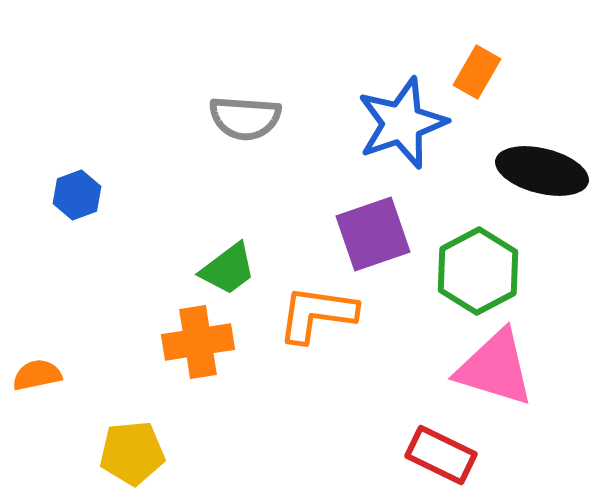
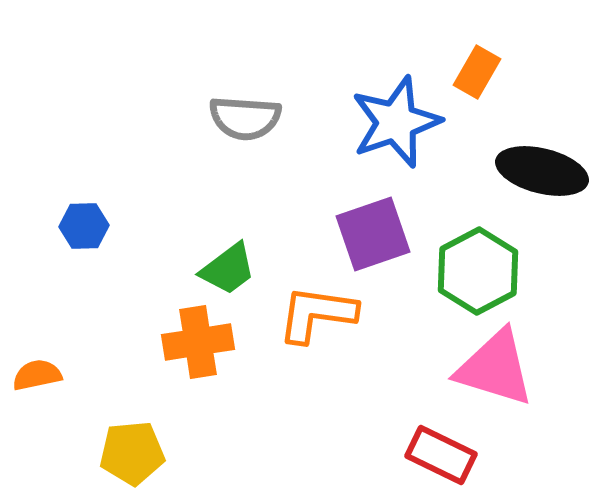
blue star: moved 6 px left, 1 px up
blue hexagon: moved 7 px right, 31 px down; rotated 18 degrees clockwise
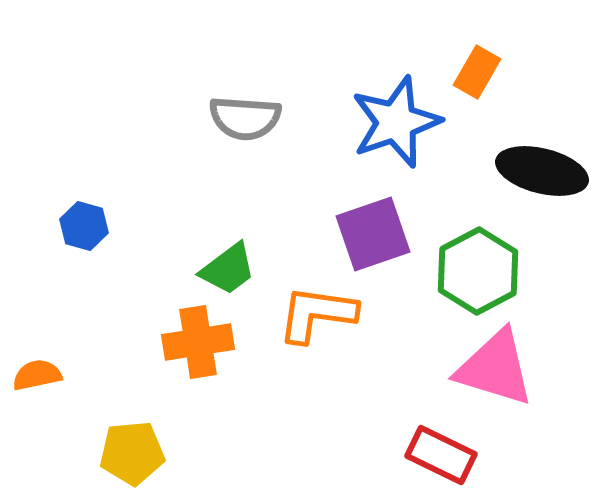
blue hexagon: rotated 18 degrees clockwise
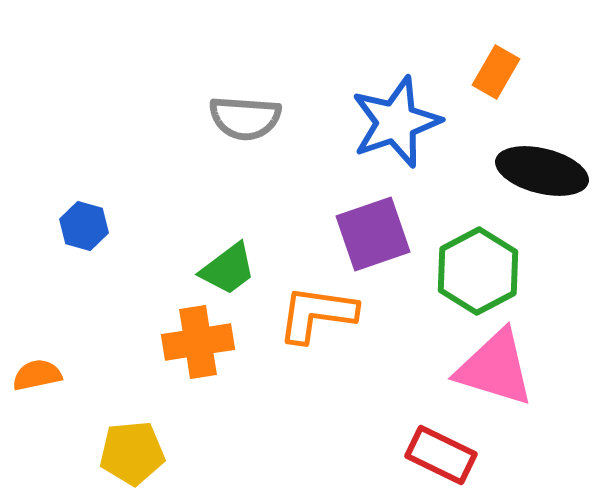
orange rectangle: moved 19 px right
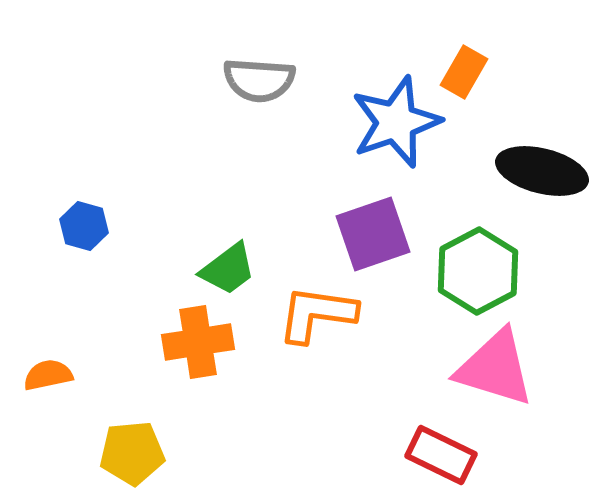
orange rectangle: moved 32 px left
gray semicircle: moved 14 px right, 38 px up
orange semicircle: moved 11 px right
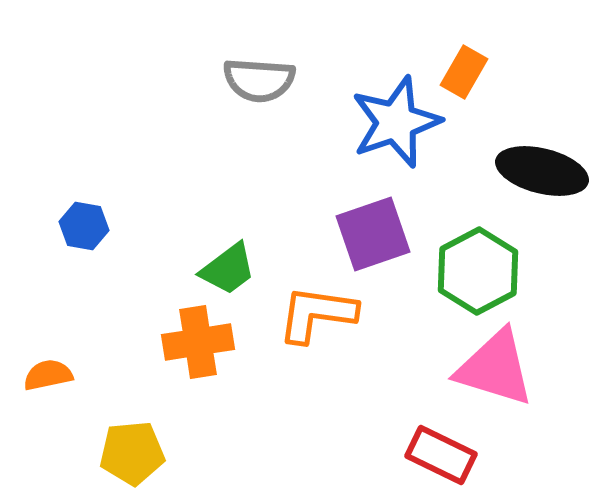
blue hexagon: rotated 6 degrees counterclockwise
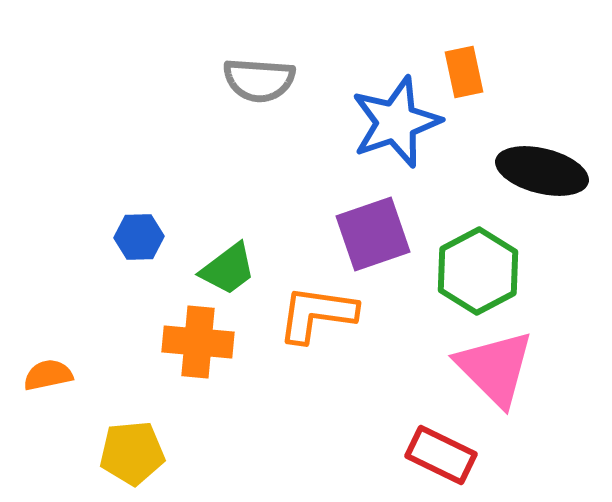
orange rectangle: rotated 42 degrees counterclockwise
blue hexagon: moved 55 px right, 11 px down; rotated 12 degrees counterclockwise
orange cross: rotated 14 degrees clockwise
pink triangle: rotated 28 degrees clockwise
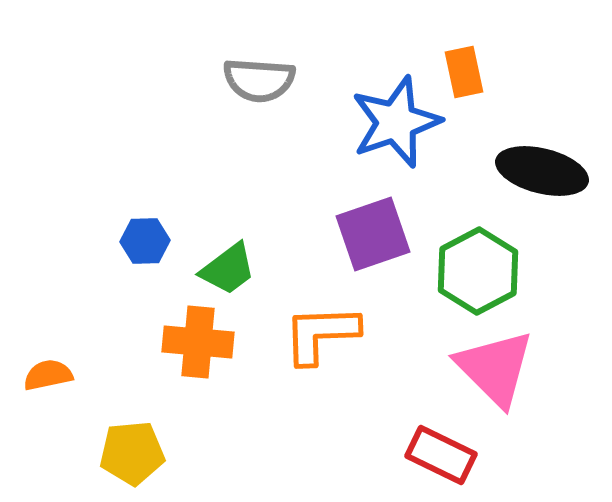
blue hexagon: moved 6 px right, 4 px down
orange L-shape: moved 4 px right, 20 px down; rotated 10 degrees counterclockwise
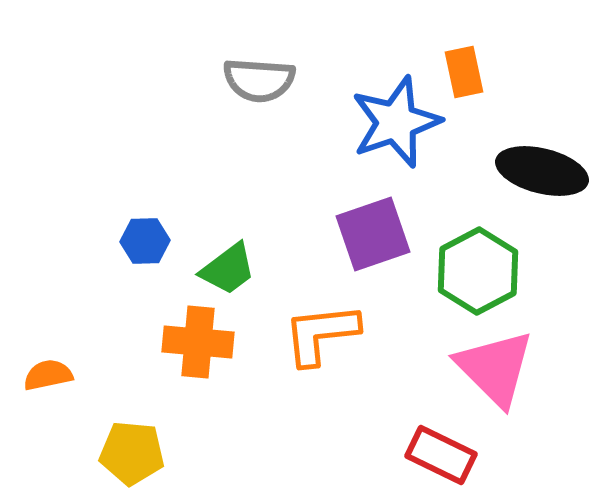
orange L-shape: rotated 4 degrees counterclockwise
yellow pentagon: rotated 10 degrees clockwise
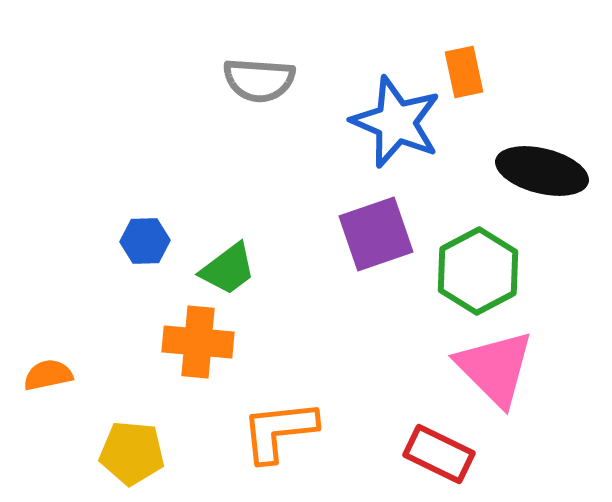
blue star: rotated 30 degrees counterclockwise
purple square: moved 3 px right
orange L-shape: moved 42 px left, 97 px down
red rectangle: moved 2 px left, 1 px up
